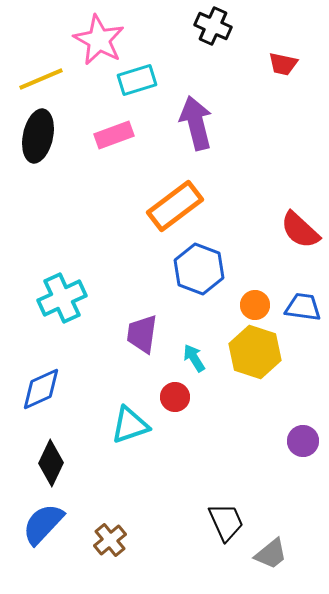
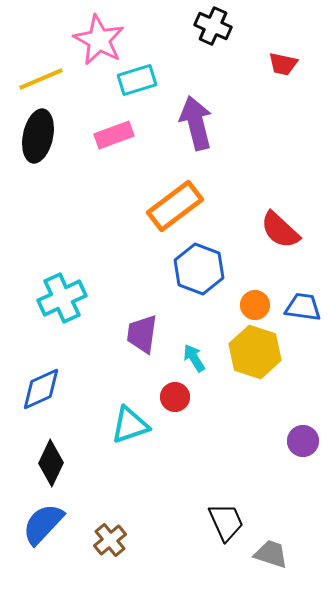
red semicircle: moved 20 px left
gray trapezoid: rotated 123 degrees counterclockwise
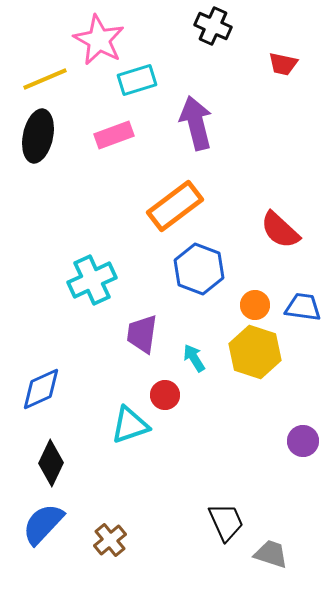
yellow line: moved 4 px right
cyan cross: moved 30 px right, 18 px up
red circle: moved 10 px left, 2 px up
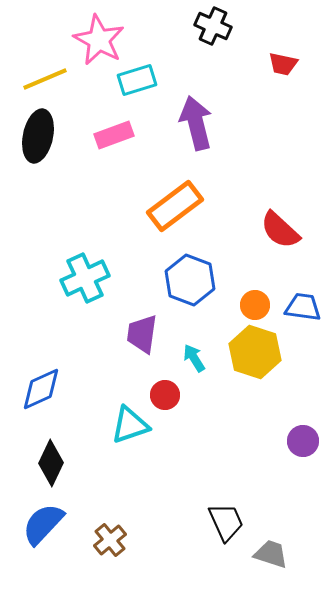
blue hexagon: moved 9 px left, 11 px down
cyan cross: moved 7 px left, 2 px up
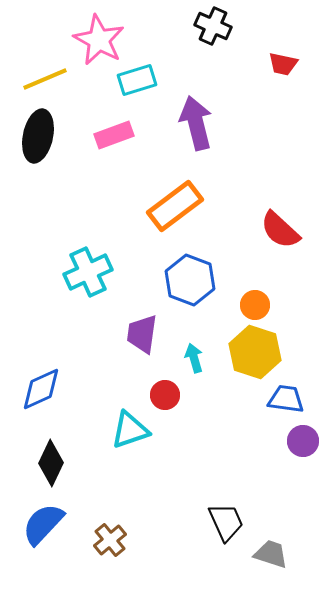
cyan cross: moved 3 px right, 6 px up
blue trapezoid: moved 17 px left, 92 px down
cyan arrow: rotated 16 degrees clockwise
cyan triangle: moved 5 px down
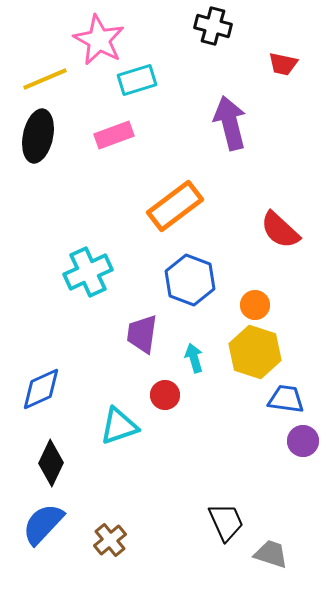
black cross: rotated 9 degrees counterclockwise
purple arrow: moved 34 px right
cyan triangle: moved 11 px left, 4 px up
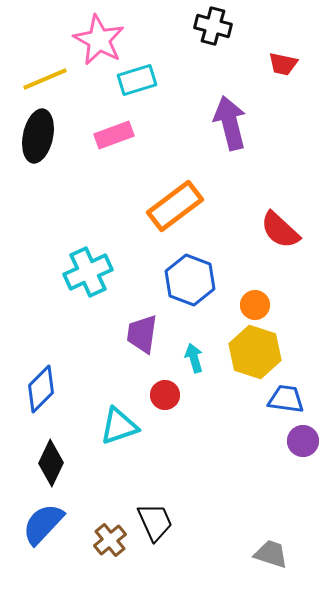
blue diamond: rotated 21 degrees counterclockwise
black trapezoid: moved 71 px left
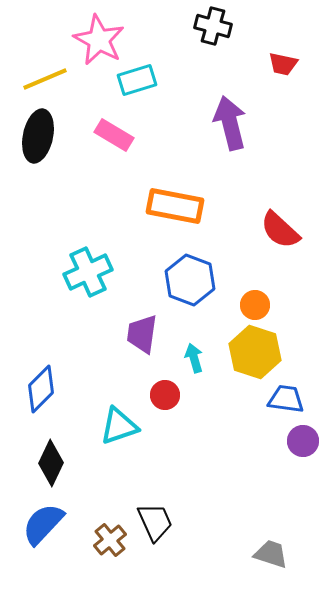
pink rectangle: rotated 51 degrees clockwise
orange rectangle: rotated 48 degrees clockwise
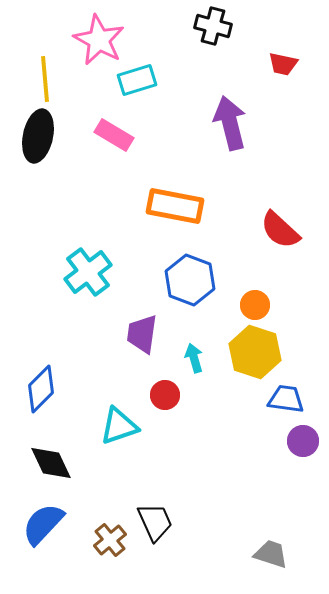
yellow line: rotated 72 degrees counterclockwise
cyan cross: rotated 12 degrees counterclockwise
black diamond: rotated 51 degrees counterclockwise
